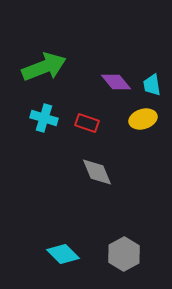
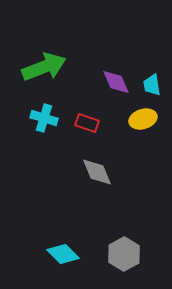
purple diamond: rotated 16 degrees clockwise
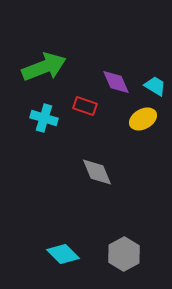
cyan trapezoid: moved 3 px right, 1 px down; rotated 130 degrees clockwise
yellow ellipse: rotated 12 degrees counterclockwise
red rectangle: moved 2 px left, 17 px up
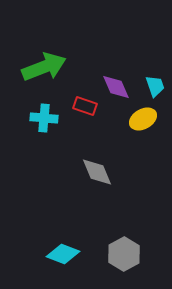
purple diamond: moved 5 px down
cyan trapezoid: rotated 40 degrees clockwise
cyan cross: rotated 12 degrees counterclockwise
cyan diamond: rotated 24 degrees counterclockwise
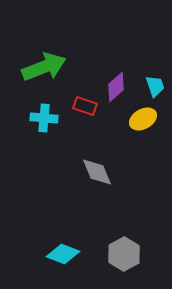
purple diamond: rotated 72 degrees clockwise
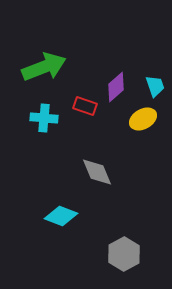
cyan diamond: moved 2 px left, 38 px up
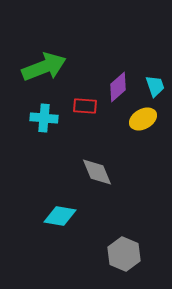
purple diamond: moved 2 px right
red rectangle: rotated 15 degrees counterclockwise
cyan diamond: moved 1 px left; rotated 12 degrees counterclockwise
gray hexagon: rotated 8 degrees counterclockwise
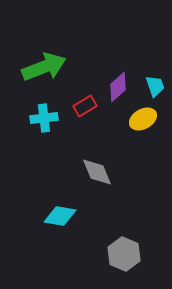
red rectangle: rotated 35 degrees counterclockwise
cyan cross: rotated 12 degrees counterclockwise
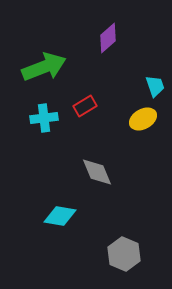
purple diamond: moved 10 px left, 49 px up
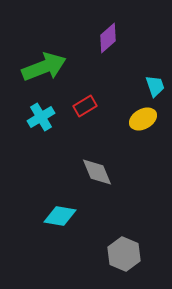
cyan cross: moved 3 px left, 1 px up; rotated 24 degrees counterclockwise
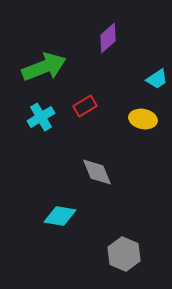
cyan trapezoid: moved 2 px right, 7 px up; rotated 75 degrees clockwise
yellow ellipse: rotated 40 degrees clockwise
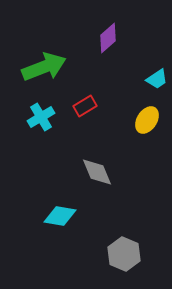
yellow ellipse: moved 4 px right, 1 px down; rotated 68 degrees counterclockwise
